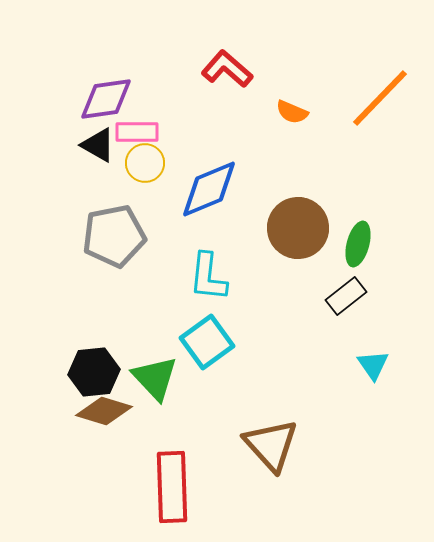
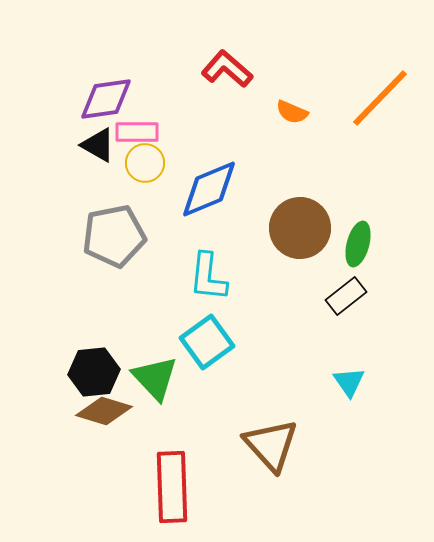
brown circle: moved 2 px right
cyan triangle: moved 24 px left, 17 px down
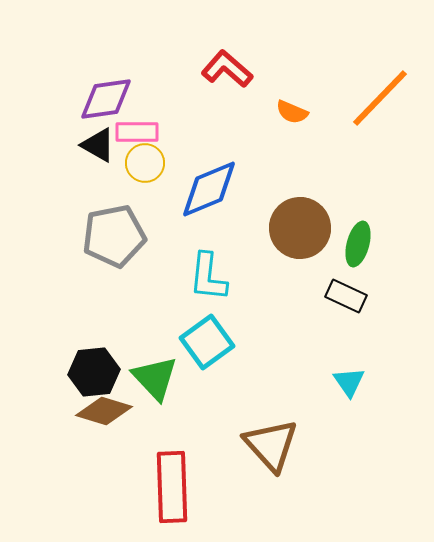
black rectangle: rotated 63 degrees clockwise
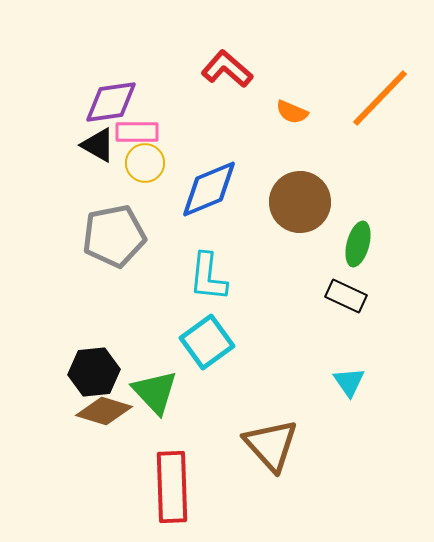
purple diamond: moved 5 px right, 3 px down
brown circle: moved 26 px up
green triangle: moved 14 px down
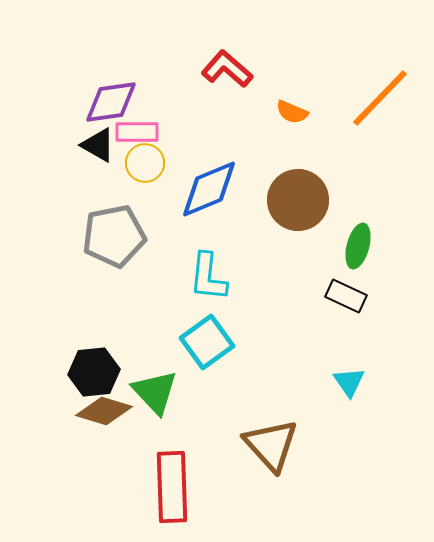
brown circle: moved 2 px left, 2 px up
green ellipse: moved 2 px down
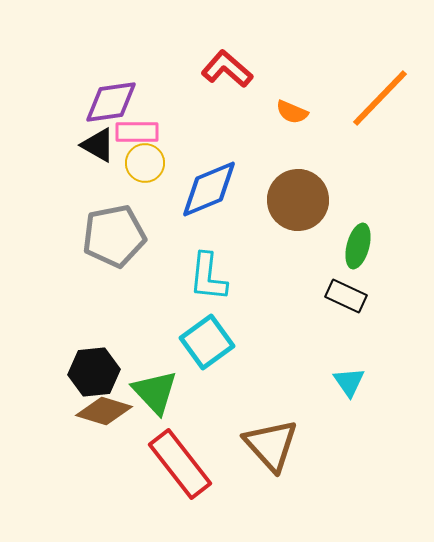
red rectangle: moved 8 px right, 23 px up; rotated 36 degrees counterclockwise
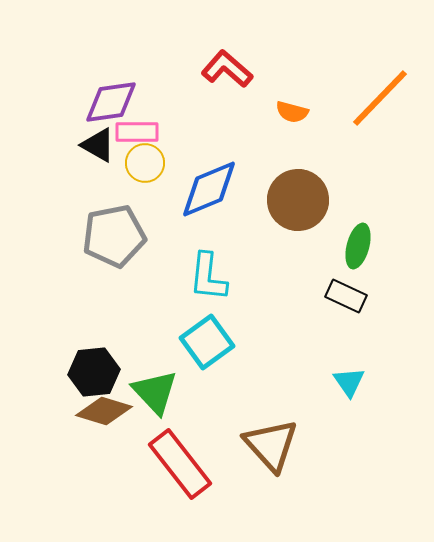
orange semicircle: rotated 8 degrees counterclockwise
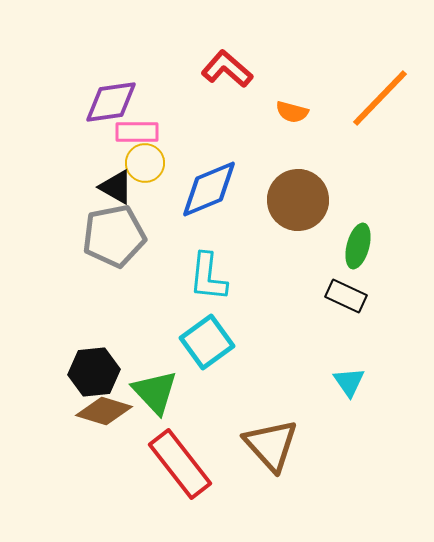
black triangle: moved 18 px right, 42 px down
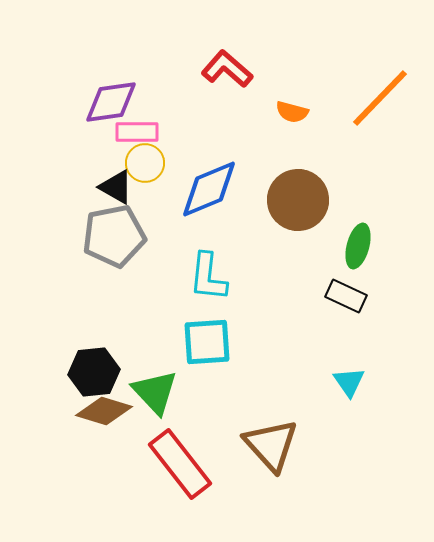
cyan square: rotated 32 degrees clockwise
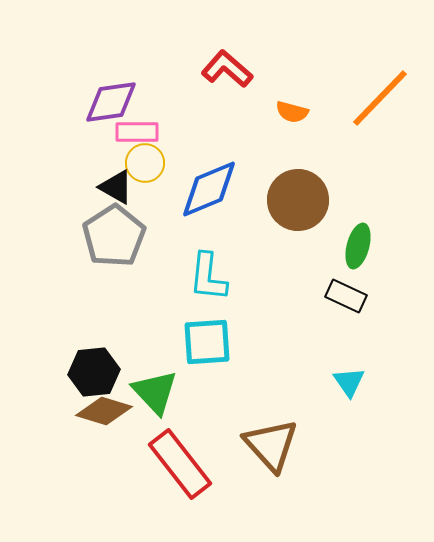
gray pentagon: rotated 22 degrees counterclockwise
